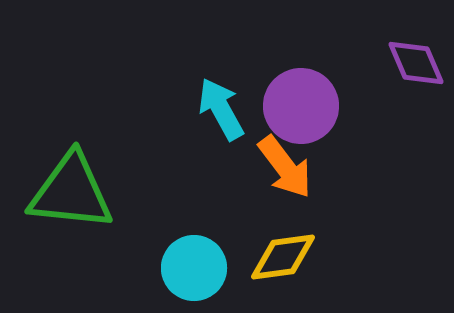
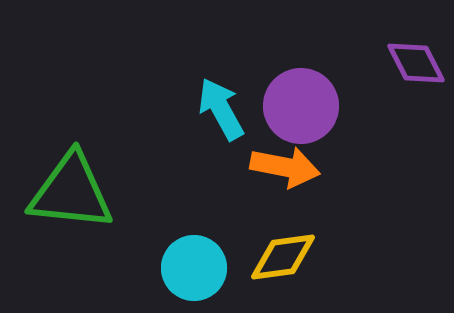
purple diamond: rotated 4 degrees counterclockwise
orange arrow: rotated 42 degrees counterclockwise
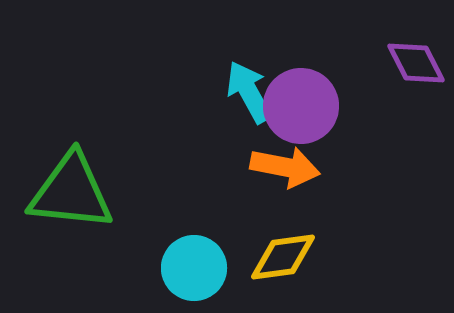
cyan arrow: moved 28 px right, 17 px up
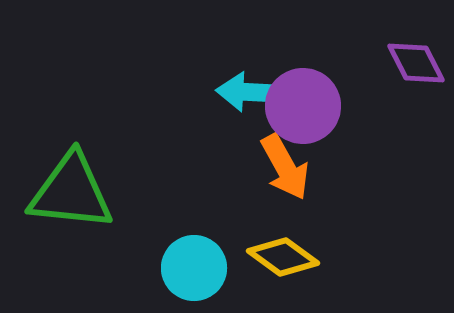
cyan arrow: rotated 58 degrees counterclockwise
purple circle: moved 2 px right
orange arrow: rotated 50 degrees clockwise
yellow diamond: rotated 44 degrees clockwise
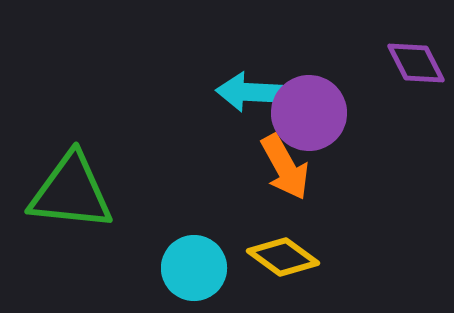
purple circle: moved 6 px right, 7 px down
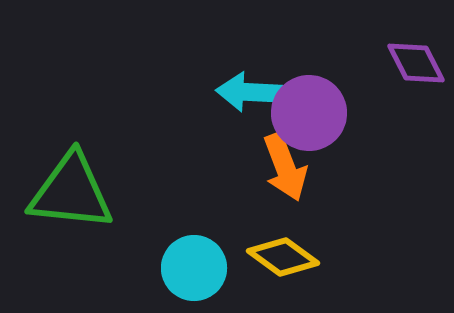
orange arrow: rotated 8 degrees clockwise
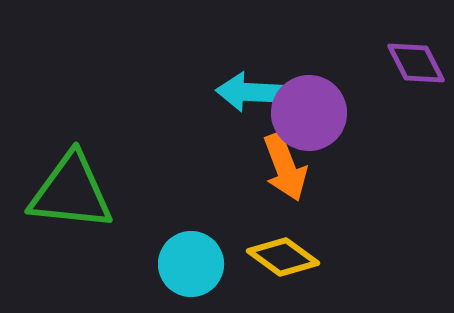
cyan circle: moved 3 px left, 4 px up
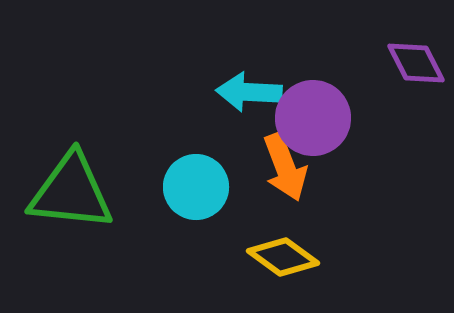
purple circle: moved 4 px right, 5 px down
cyan circle: moved 5 px right, 77 px up
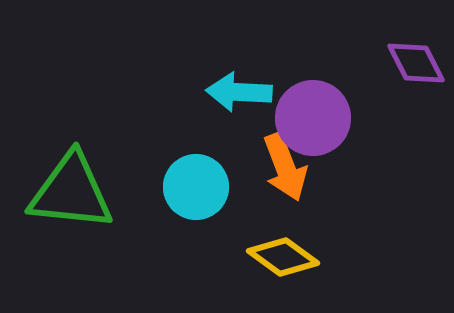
cyan arrow: moved 10 px left
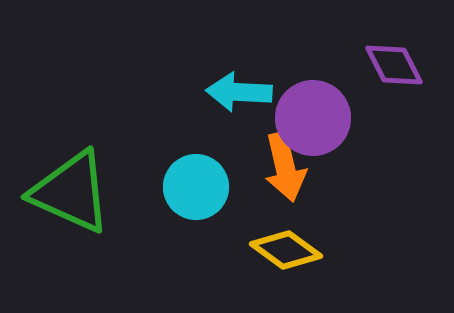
purple diamond: moved 22 px left, 2 px down
orange arrow: rotated 8 degrees clockwise
green triangle: rotated 18 degrees clockwise
yellow diamond: moved 3 px right, 7 px up
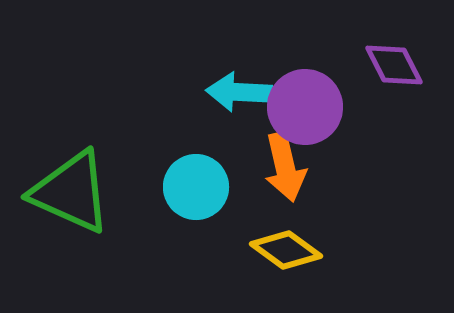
purple circle: moved 8 px left, 11 px up
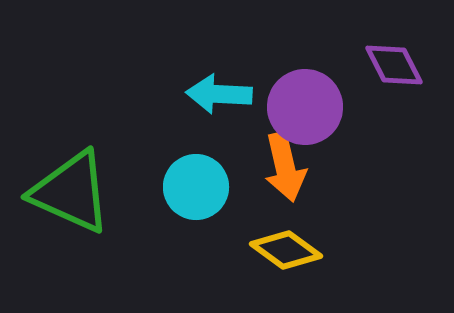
cyan arrow: moved 20 px left, 2 px down
